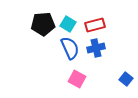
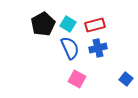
black pentagon: rotated 25 degrees counterclockwise
blue cross: moved 2 px right
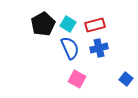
blue cross: moved 1 px right
